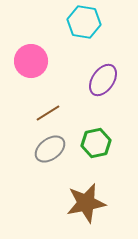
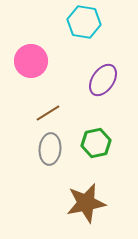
gray ellipse: rotated 48 degrees counterclockwise
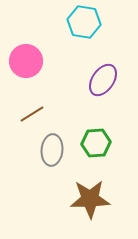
pink circle: moved 5 px left
brown line: moved 16 px left, 1 px down
green hexagon: rotated 8 degrees clockwise
gray ellipse: moved 2 px right, 1 px down
brown star: moved 4 px right, 4 px up; rotated 9 degrees clockwise
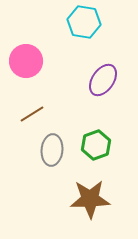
green hexagon: moved 2 px down; rotated 16 degrees counterclockwise
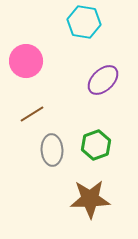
purple ellipse: rotated 12 degrees clockwise
gray ellipse: rotated 8 degrees counterclockwise
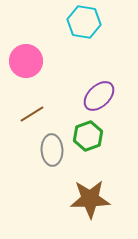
purple ellipse: moved 4 px left, 16 px down
green hexagon: moved 8 px left, 9 px up
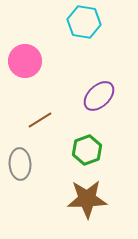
pink circle: moved 1 px left
brown line: moved 8 px right, 6 px down
green hexagon: moved 1 px left, 14 px down
gray ellipse: moved 32 px left, 14 px down
brown star: moved 3 px left
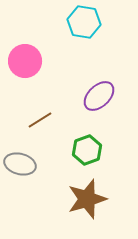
gray ellipse: rotated 72 degrees counterclockwise
brown star: rotated 15 degrees counterclockwise
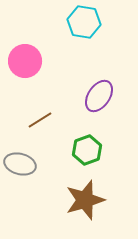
purple ellipse: rotated 12 degrees counterclockwise
brown star: moved 2 px left, 1 px down
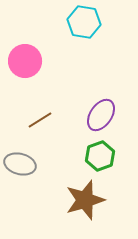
purple ellipse: moved 2 px right, 19 px down
green hexagon: moved 13 px right, 6 px down
